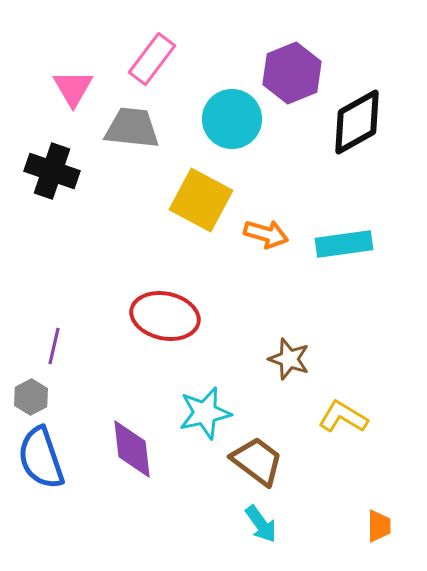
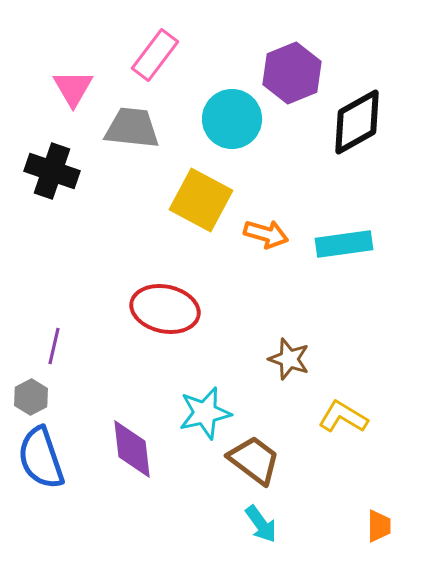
pink rectangle: moved 3 px right, 4 px up
red ellipse: moved 7 px up
brown trapezoid: moved 3 px left, 1 px up
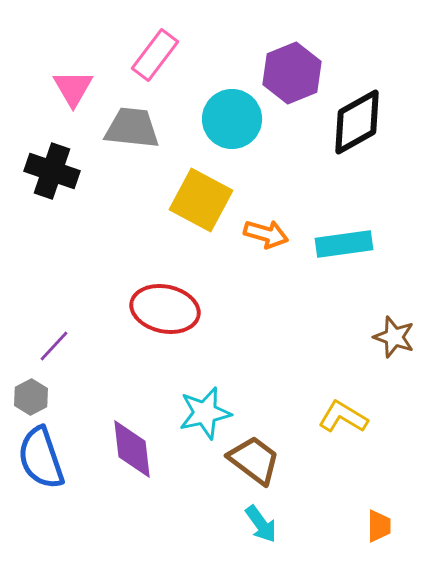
purple line: rotated 30 degrees clockwise
brown star: moved 105 px right, 22 px up
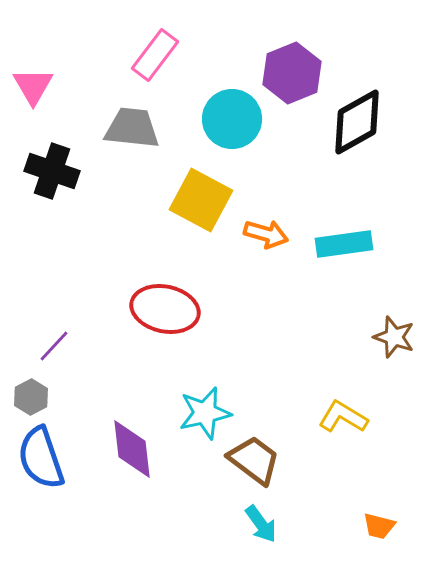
pink triangle: moved 40 px left, 2 px up
orange trapezoid: rotated 104 degrees clockwise
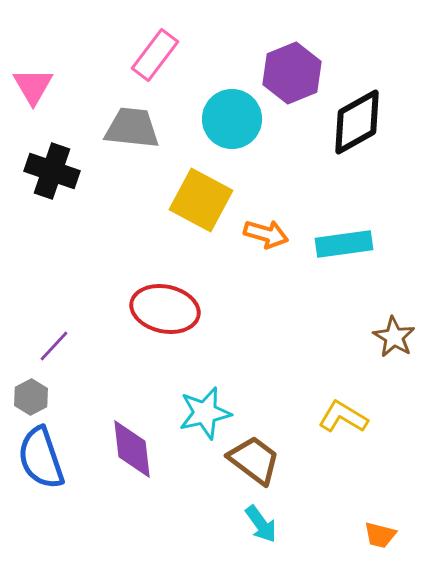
brown star: rotated 12 degrees clockwise
orange trapezoid: moved 1 px right, 9 px down
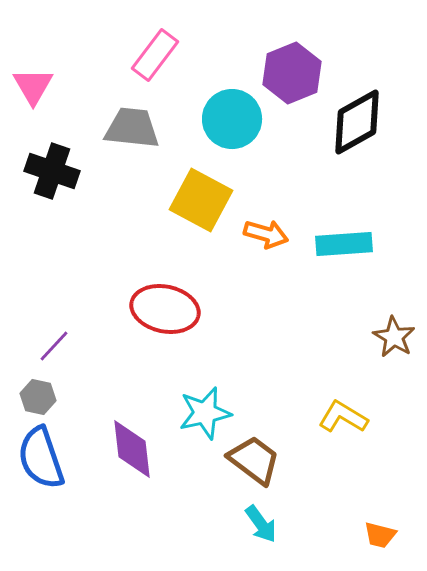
cyan rectangle: rotated 4 degrees clockwise
gray hexagon: moved 7 px right; rotated 20 degrees counterclockwise
